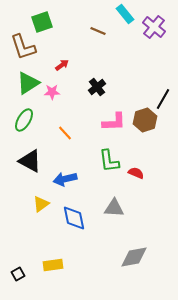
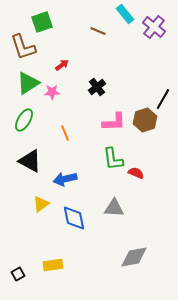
orange line: rotated 21 degrees clockwise
green L-shape: moved 4 px right, 2 px up
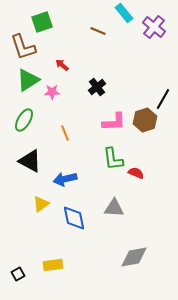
cyan rectangle: moved 1 px left, 1 px up
red arrow: rotated 104 degrees counterclockwise
green triangle: moved 3 px up
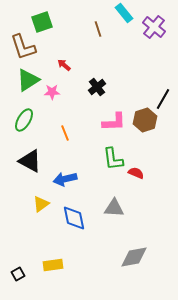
brown line: moved 2 px up; rotated 49 degrees clockwise
red arrow: moved 2 px right
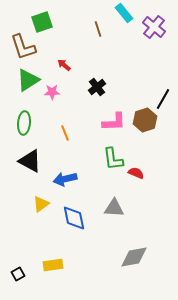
green ellipse: moved 3 px down; rotated 25 degrees counterclockwise
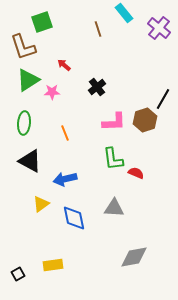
purple cross: moved 5 px right, 1 px down
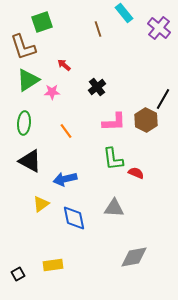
brown hexagon: moved 1 px right; rotated 15 degrees counterclockwise
orange line: moved 1 px right, 2 px up; rotated 14 degrees counterclockwise
